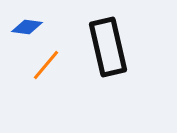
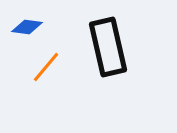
orange line: moved 2 px down
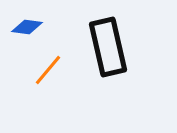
orange line: moved 2 px right, 3 px down
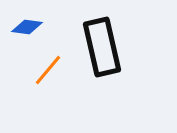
black rectangle: moved 6 px left
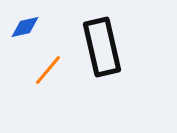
blue diamond: moved 2 px left; rotated 20 degrees counterclockwise
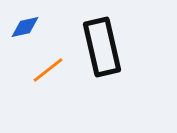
orange line: rotated 12 degrees clockwise
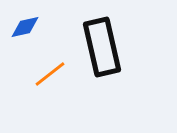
orange line: moved 2 px right, 4 px down
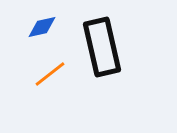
blue diamond: moved 17 px right
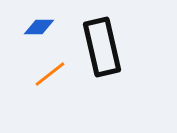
blue diamond: moved 3 px left; rotated 12 degrees clockwise
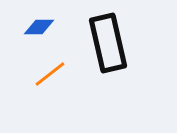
black rectangle: moved 6 px right, 4 px up
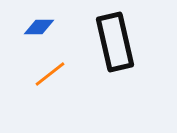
black rectangle: moved 7 px right, 1 px up
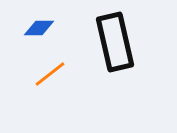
blue diamond: moved 1 px down
